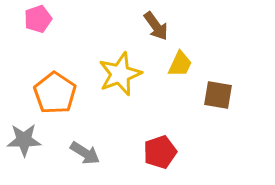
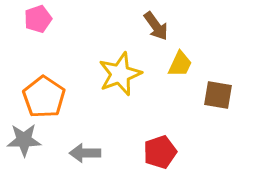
orange pentagon: moved 11 px left, 4 px down
gray arrow: rotated 148 degrees clockwise
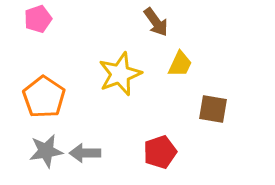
brown arrow: moved 4 px up
brown square: moved 5 px left, 14 px down
gray star: moved 22 px right, 11 px down; rotated 8 degrees counterclockwise
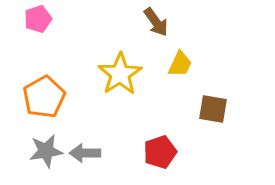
yellow star: rotated 12 degrees counterclockwise
orange pentagon: rotated 9 degrees clockwise
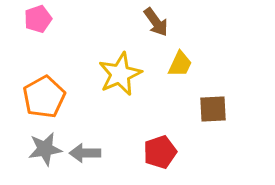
yellow star: rotated 9 degrees clockwise
brown square: rotated 12 degrees counterclockwise
gray star: moved 1 px left, 2 px up
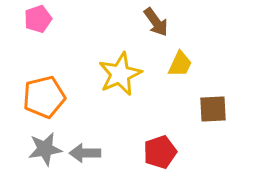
orange pentagon: rotated 15 degrees clockwise
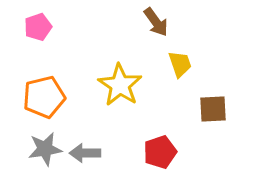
pink pentagon: moved 8 px down
yellow trapezoid: rotated 44 degrees counterclockwise
yellow star: moved 11 px down; rotated 15 degrees counterclockwise
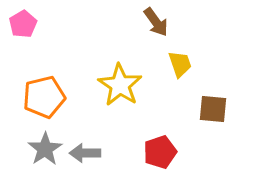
pink pentagon: moved 15 px left, 3 px up; rotated 12 degrees counterclockwise
brown square: rotated 8 degrees clockwise
gray star: rotated 24 degrees counterclockwise
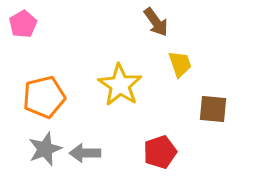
gray star: rotated 12 degrees clockwise
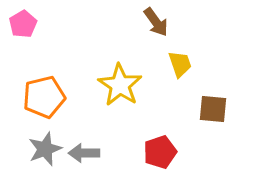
gray arrow: moved 1 px left
